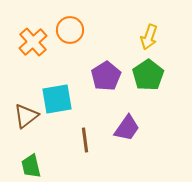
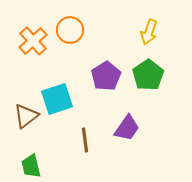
yellow arrow: moved 5 px up
orange cross: moved 1 px up
cyan square: rotated 8 degrees counterclockwise
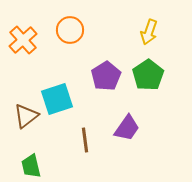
orange cross: moved 10 px left, 1 px up
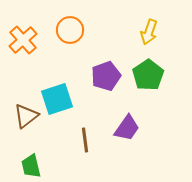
purple pentagon: rotated 12 degrees clockwise
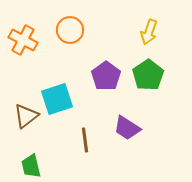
orange cross: rotated 20 degrees counterclockwise
purple pentagon: rotated 16 degrees counterclockwise
purple trapezoid: rotated 88 degrees clockwise
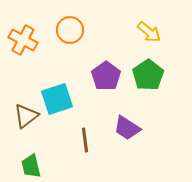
yellow arrow: rotated 70 degrees counterclockwise
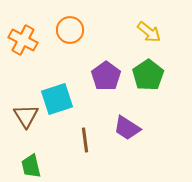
brown triangle: rotated 24 degrees counterclockwise
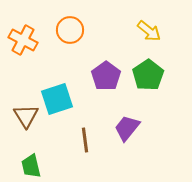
yellow arrow: moved 1 px up
purple trapezoid: rotated 96 degrees clockwise
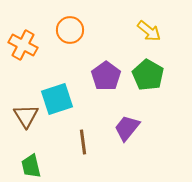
orange cross: moved 5 px down
green pentagon: rotated 8 degrees counterclockwise
brown line: moved 2 px left, 2 px down
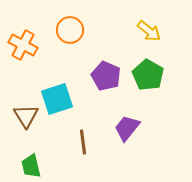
purple pentagon: rotated 12 degrees counterclockwise
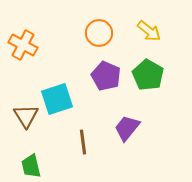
orange circle: moved 29 px right, 3 px down
